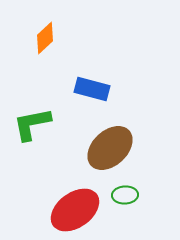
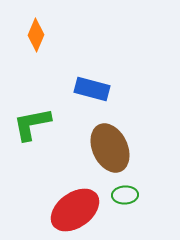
orange diamond: moved 9 px left, 3 px up; rotated 24 degrees counterclockwise
brown ellipse: rotated 72 degrees counterclockwise
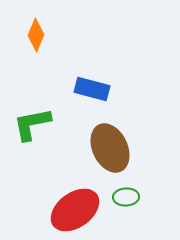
green ellipse: moved 1 px right, 2 px down
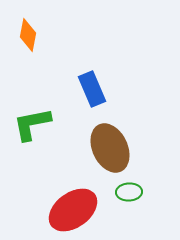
orange diamond: moved 8 px left; rotated 12 degrees counterclockwise
blue rectangle: rotated 52 degrees clockwise
green ellipse: moved 3 px right, 5 px up
red ellipse: moved 2 px left
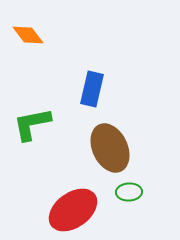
orange diamond: rotated 48 degrees counterclockwise
blue rectangle: rotated 36 degrees clockwise
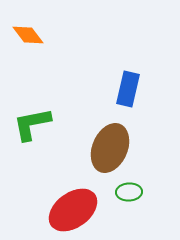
blue rectangle: moved 36 px right
brown ellipse: rotated 48 degrees clockwise
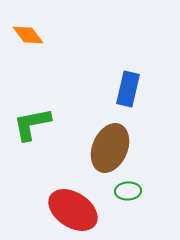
green ellipse: moved 1 px left, 1 px up
red ellipse: rotated 69 degrees clockwise
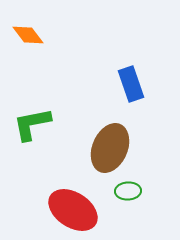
blue rectangle: moved 3 px right, 5 px up; rotated 32 degrees counterclockwise
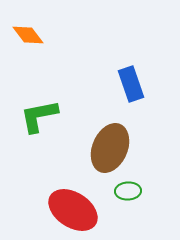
green L-shape: moved 7 px right, 8 px up
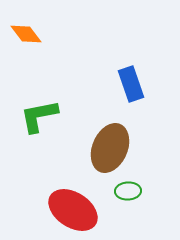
orange diamond: moved 2 px left, 1 px up
